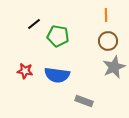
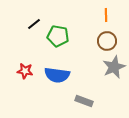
brown circle: moved 1 px left
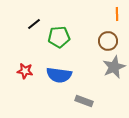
orange line: moved 11 px right, 1 px up
green pentagon: moved 1 px right, 1 px down; rotated 15 degrees counterclockwise
brown circle: moved 1 px right
blue semicircle: moved 2 px right
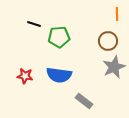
black line: rotated 56 degrees clockwise
red star: moved 5 px down
gray rectangle: rotated 18 degrees clockwise
